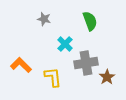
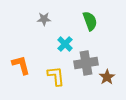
gray star: rotated 16 degrees counterclockwise
orange L-shape: rotated 30 degrees clockwise
yellow L-shape: moved 3 px right, 1 px up
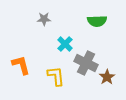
green semicircle: moved 7 px right; rotated 108 degrees clockwise
gray cross: rotated 35 degrees clockwise
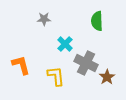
green semicircle: rotated 90 degrees clockwise
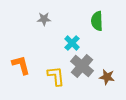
cyan cross: moved 7 px right, 1 px up
gray cross: moved 4 px left, 3 px down; rotated 15 degrees clockwise
brown star: rotated 28 degrees counterclockwise
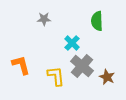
brown star: rotated 14 degrees clockwise
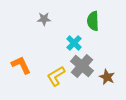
green semicircle: moved 4 px left
cyan cross: moved 2 px right
orange L-shape: rotated 10 degrees counterclockwise
yellow L-shape: rotated 115 degrees counterclockwise
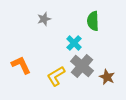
gray star: rotated 16 degrees counterclockwise
